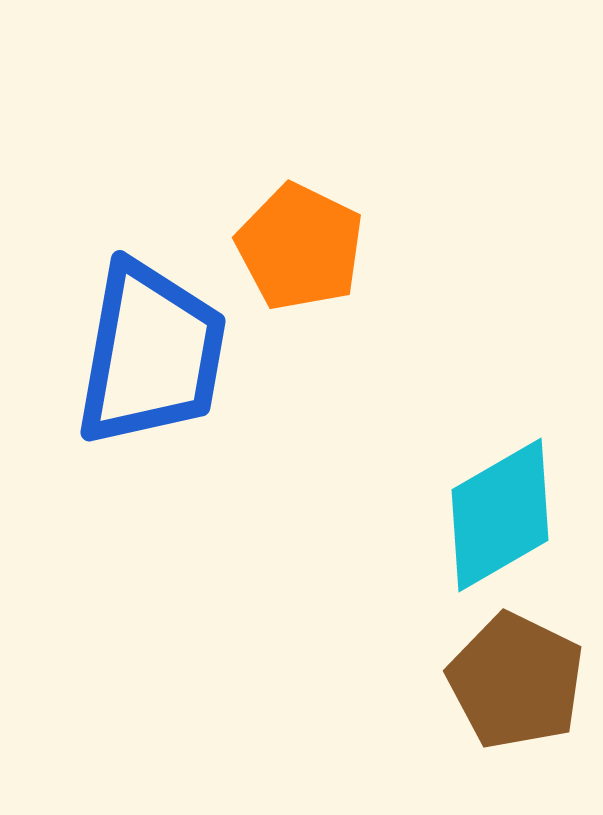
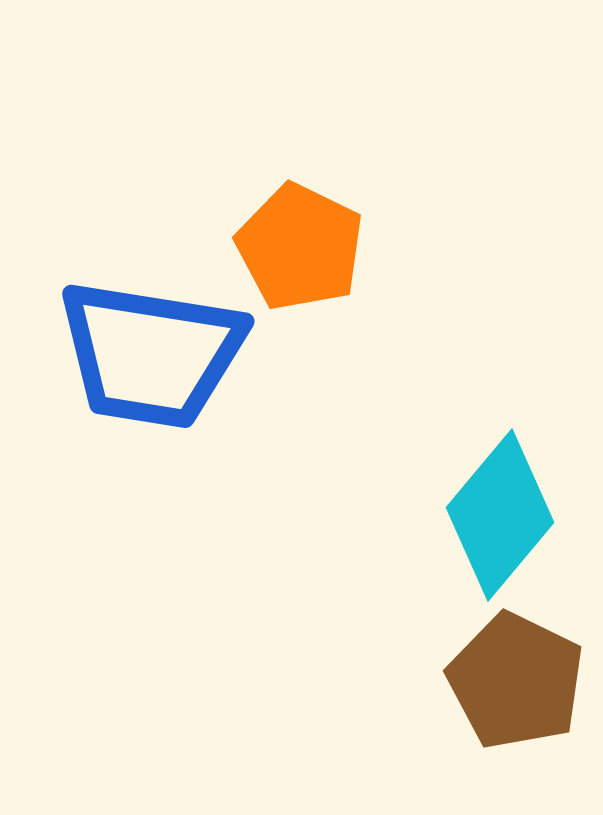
blue trapezoid: rotated 89 degrees clockwise
cyan diamond: rotated 20 degrees counterclockwise
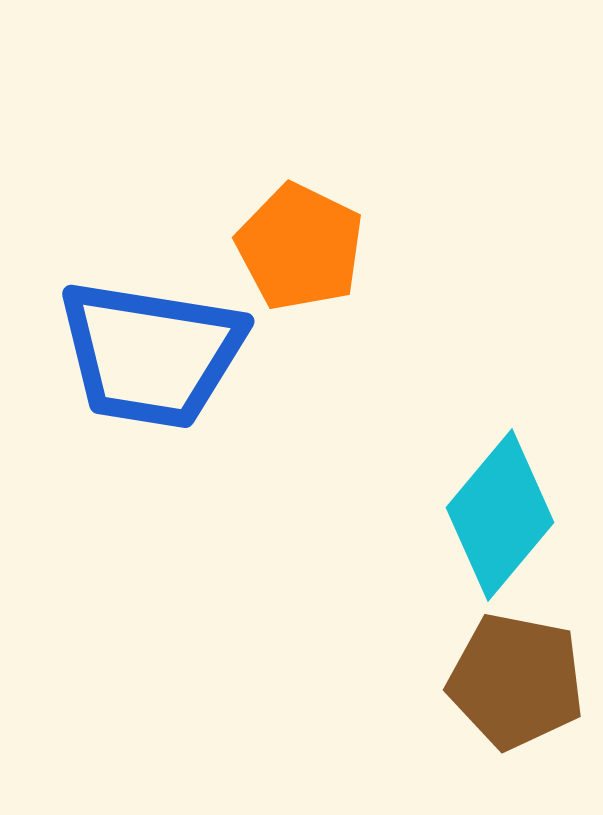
brown pentagon: rotated 15 degrees counterclockwise
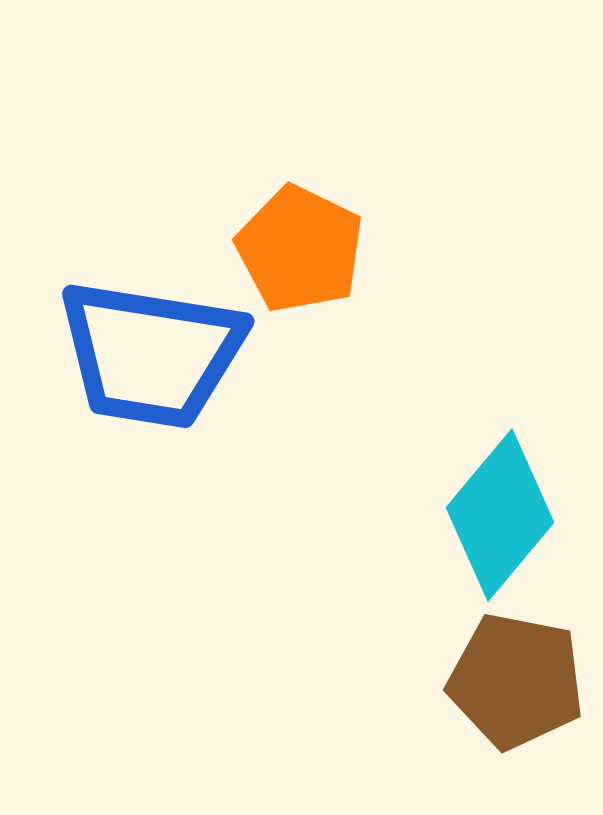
orange pentagon: moved 2 px down
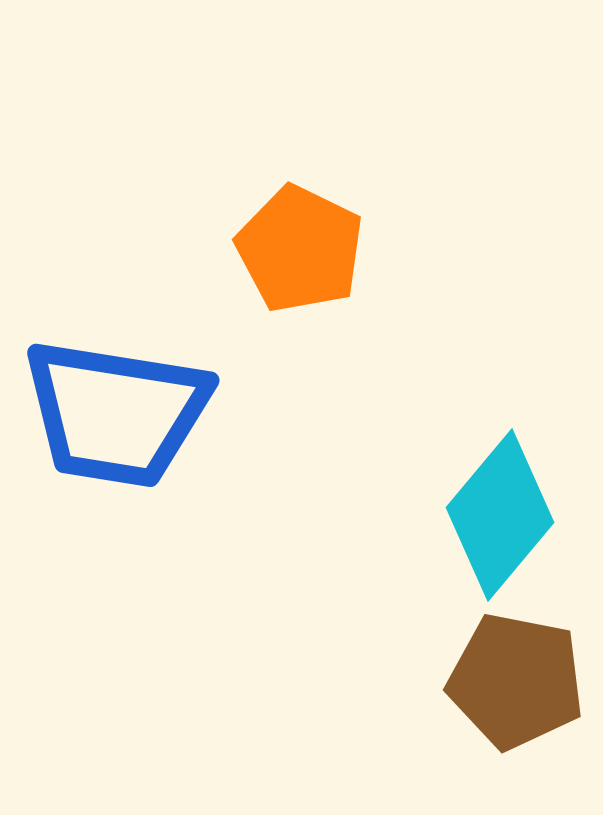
blue trapezoid: moved 35 px left, 59 px down
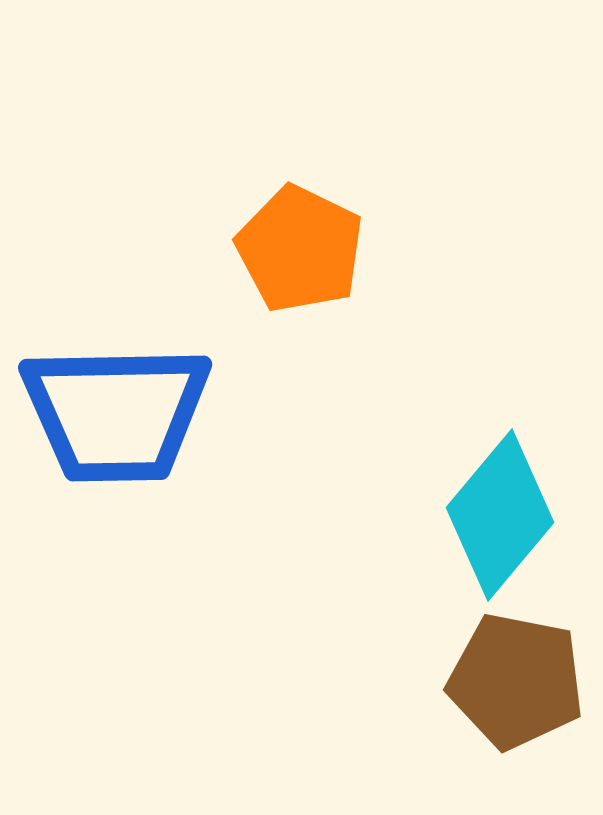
blue trapezoid: rotated 10 degrees counterclockwise
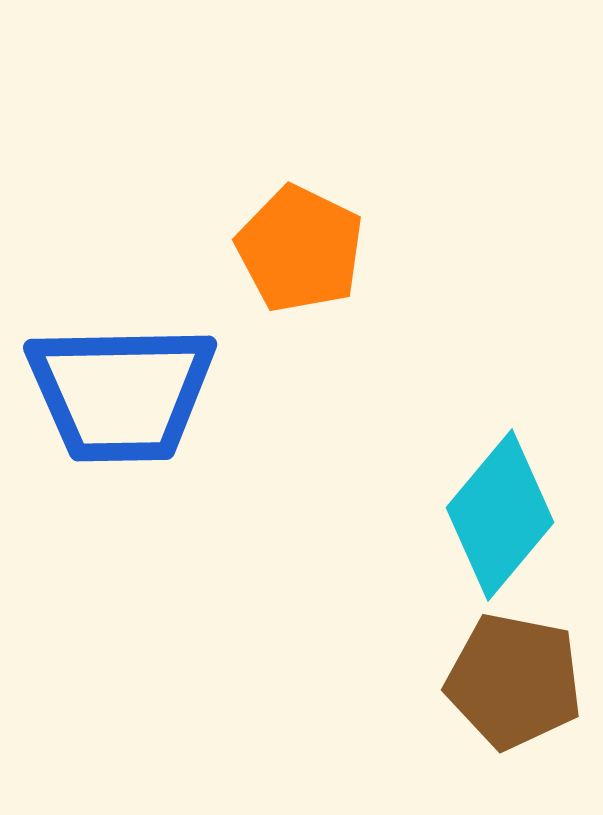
blue trapezoid: moved 5 px right, 20 px up
brown pentagon: moved 2 px left
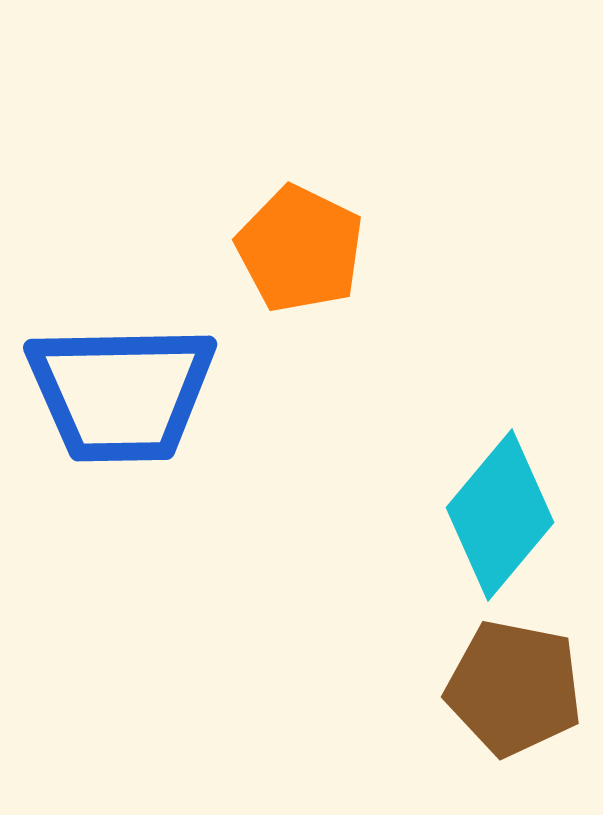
brown pentagon: moved 7 px down
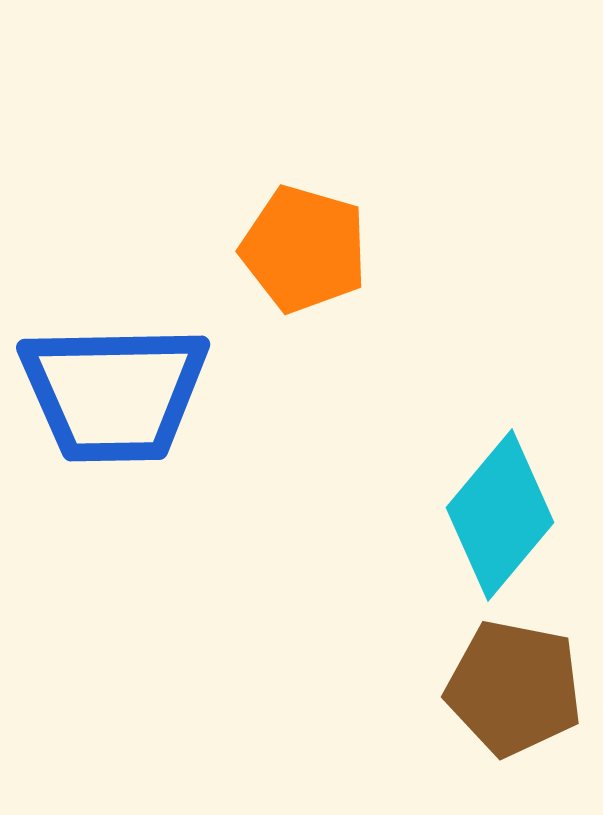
orange pentagon: moved 4 px right; rotated 10 degrees counterclockwise
blue trapezoid: moved 7 px left
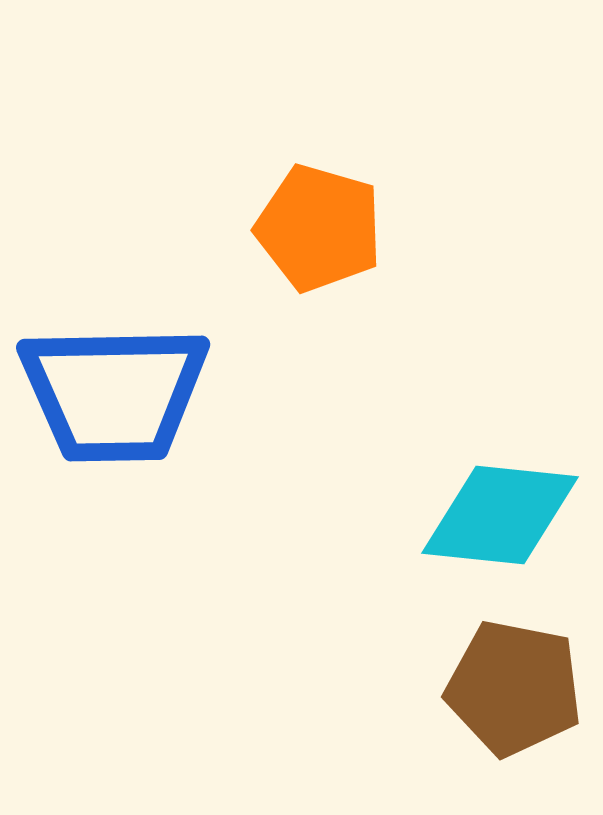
orange pentagon: moved 15 px right, 21 px up
cyan diamond: rotated 56 degrees clockwise
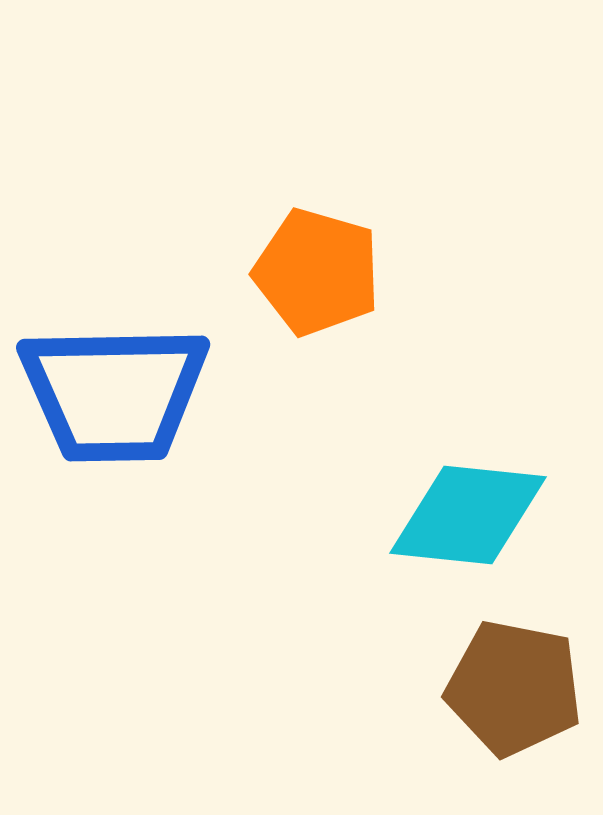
orange pentagon: moved 2 px left, 44 px down
cyan diamond: moved 32 px left
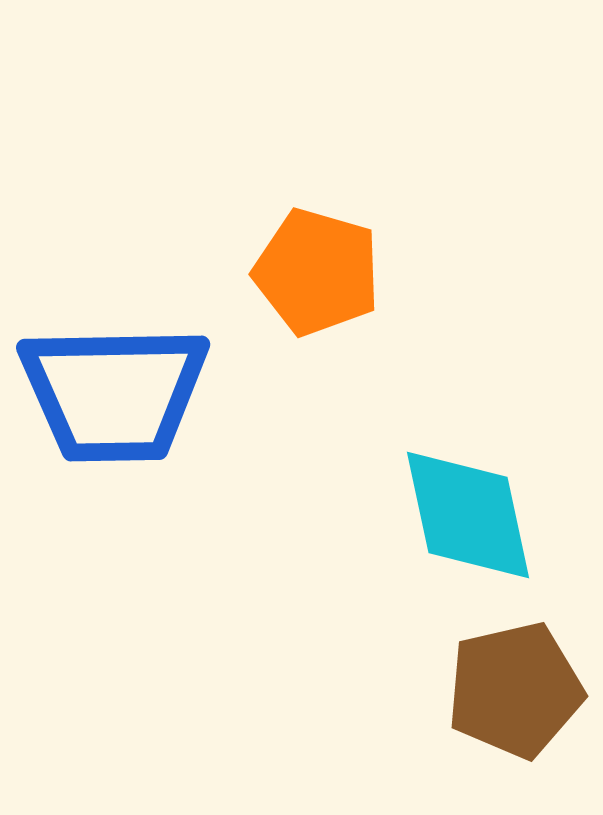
cyan diamond: rotated 72 degrees clockwise
brown pentagon: moved 1 px right, 2 px down; rotated 24 degrees counterclockwise
